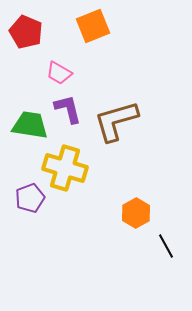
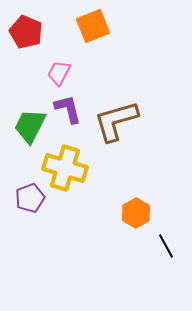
pink trapezoid: rotated 88 degrees clockwise
green trapezoid: moved 1 px down; rotated 72 degrees counterclockwise
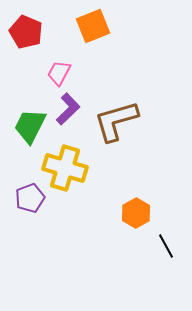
purple L-shape: rotated 60 degrees clockwise
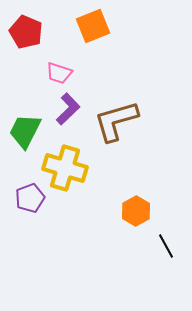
pink trapezoid: rotated 100 degrees counterclockwise
green trapezoid: moved 5 px left, 5 px down
orange hexagon: moved 2 px up
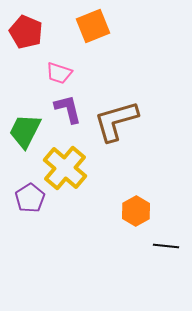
purple L-shape: rotated 60 degrees counterclockwise
yellow cross: rotated 24 degrees clockwise
purple pentagon: rotated 12 degrees counterclockwise
black line: rotated 55 degrees counterclockwise
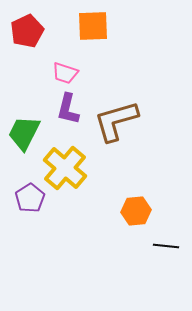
orange square: rotated 20 degrees clockwise
red pentagon: moved 1 px right, 1 px up; rotated 24 degrees clockwise
pink trapezoid: moved 6 px right
purple L-shape: rotated 152 degrees counterclockwise
green trapezoid: moved 1 px left, 2 px down
orange hexagon: rotated 24 degrees clockwise
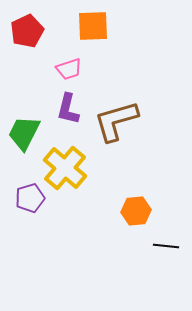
pink trapezoid: moved 4 px right, 4 px up; rotated 36 degrees counterclockwise
purple pentagon: rotated 16 degrees clockwise
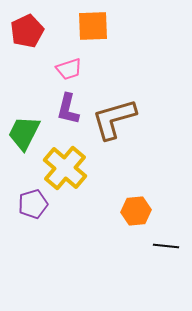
brown L-shape: moved 2 px left, 2 px up
purple pentagon: moved 3 px right, 6 px down
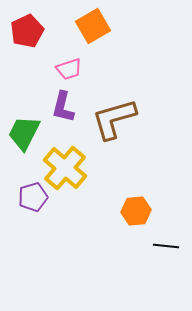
orange square: rotated 28 degrees counterclockwise
purple L-shape: moved 5 px left, 2 px up
purple pentagon: moved 7 px up
